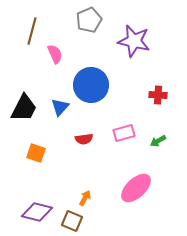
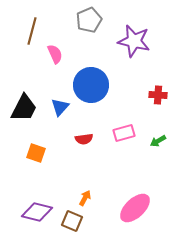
pink ellipse: moved 1 px left, 20 px down
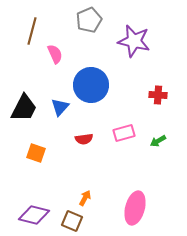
pink ellipse: rotated 32 degrees counterclockwise
purple diamond: moved 3 px left, 3 px down
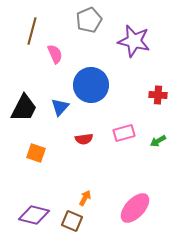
pink ellipse: rotated 28 degrees clockwise
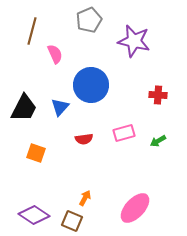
purple diamond: rotated 20 degrees clockwise
